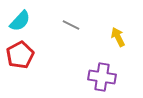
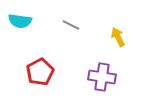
cyan semicircle: rotated 55 degrees clockwise
red pentagon: moved 20 px right, 17 px down
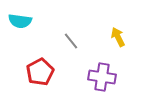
gray line: moved 16 px down; rotated 24 degrees clockwise
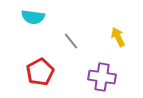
cyan semicircle: moved 13 px right, 4 px up
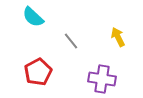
cyan semicircle: rotated 35 degrees clockwise
red pentagon: moved 2 px left
purple cross: moved 2 px down
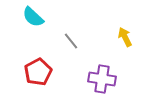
yellow arrow: moved 7 px right
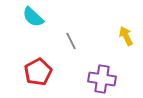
yellow arrow: moved 1 px right, 1 px up
gray line: rotated 12 degrees clockwise
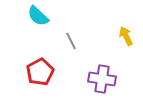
cyan semicircle: moved 5 px right, 1 px up
red pentagon: moved 2 px right
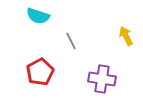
cyan semicircle: rotated 25 degrees counterclockwise
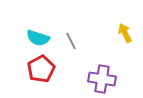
cyan semicircle: moved 22 px down
yellow arrow: moved 1 px left, 3 px up
red pentagon: moved 1 px right, 3 px up
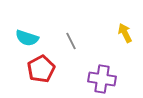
cyan semicircle: moved 11 px left
